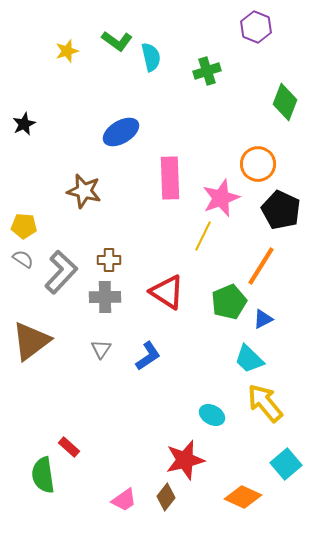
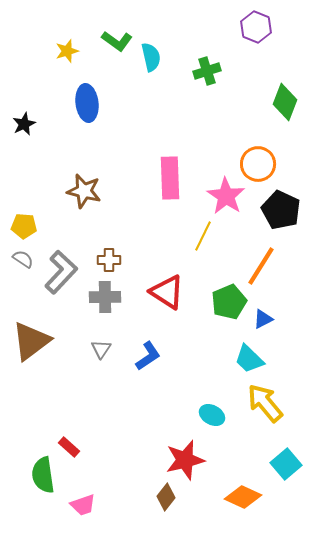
blue ellipse: moved 34 px left, 29 px up; rotated 66 degrees counterclockwise
pink star: moved 5 px right, 2 px up; rotated 18 degrees counterclockwise
pink trapezoid: moved 41 px left, 5 px down; rotated 16 degrees clockwise
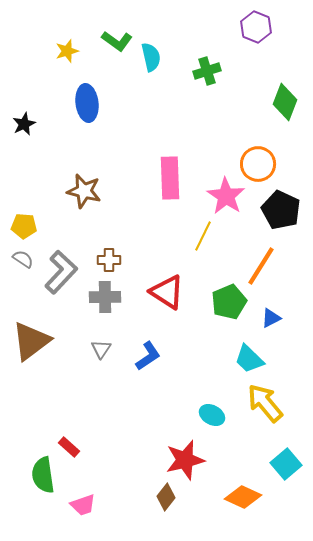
blue triangle: moved 8 px right, 1 px up
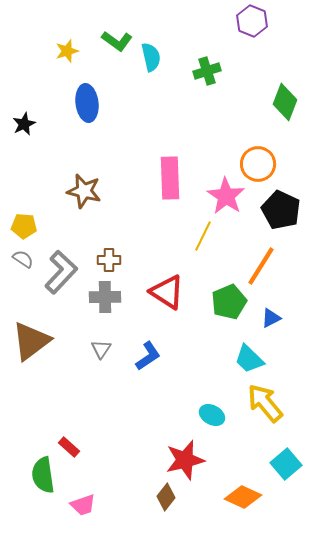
purple hexagon: moved 4 px left, 6 px up
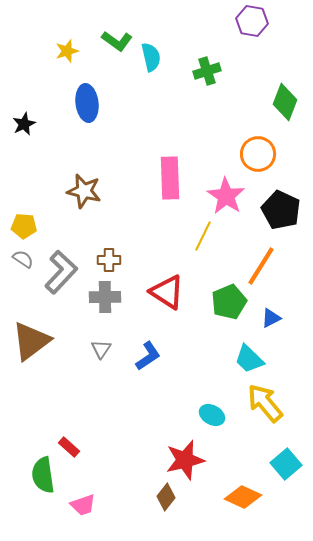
purple hexagon: rotated 12 degrees counterclockwise
orange circle: moved 10 px up
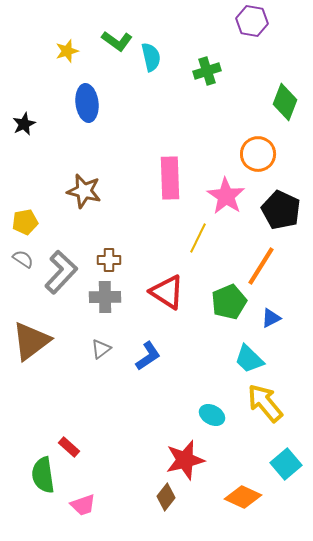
yellow pentagon: moved 1 px right, 4 px up; rotated 15 degrees counterclockwise
yellow line: moved 5 px left, 2 px down
gray triangle: rotated 20 degrees clockwise
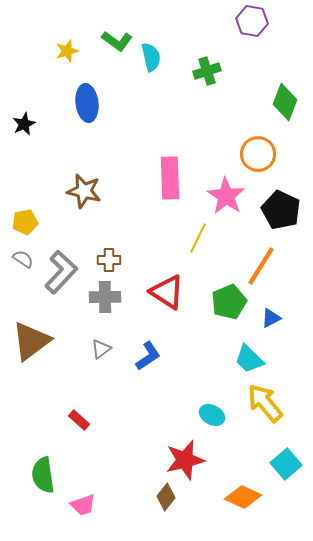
red rectangle: moved 10 px right, 27 px up
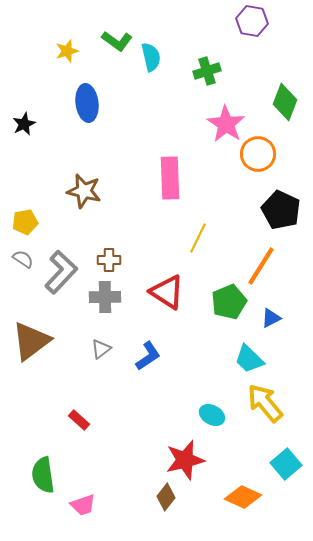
pink star: moved 72 px up
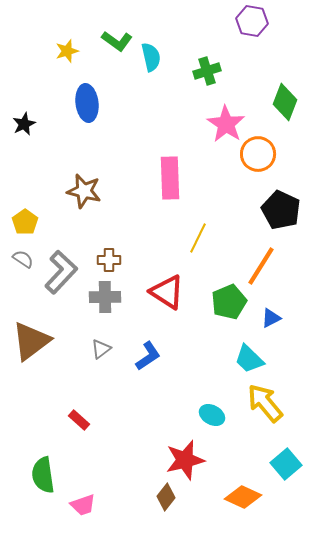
yellow pentagon: rotated 25 degrees counterclockwise
